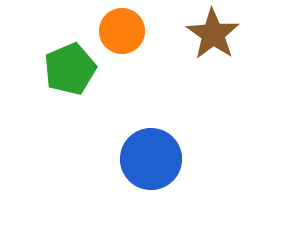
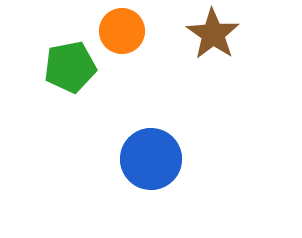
green pentagon: moved 2 px up; rotated 12 degrees clockwise
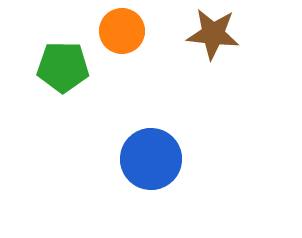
brown star: rotated 28 degrees counterclockwise
green pentagon: moved 7 px left; rotated 12 degrees clockwise
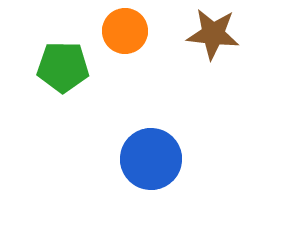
orange circle: moved 3 px right
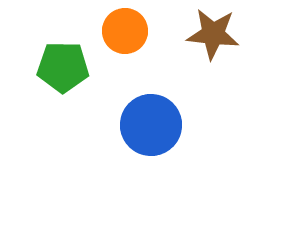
blue circle: moved 34 px up
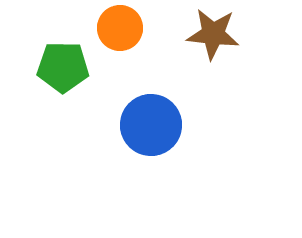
orange circle: moved 5 px left, 3 px up
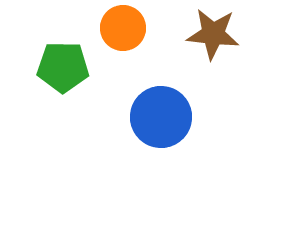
orange circle: moved 3 px right
blue circle: moved 10 px right, 8 px up
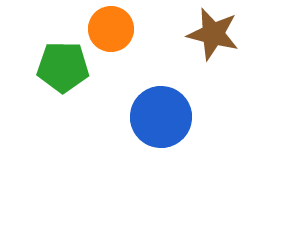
orange circle: moved 12 px left, 1 px down
brown star: rotated 8 degrees clockwise
